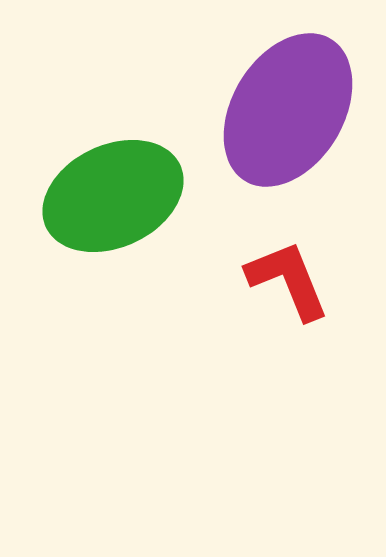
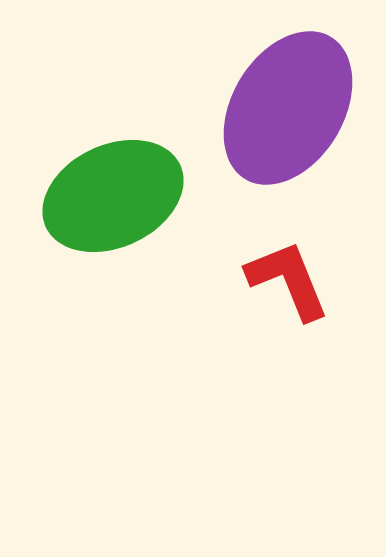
purple ellipse: moved 2 px up
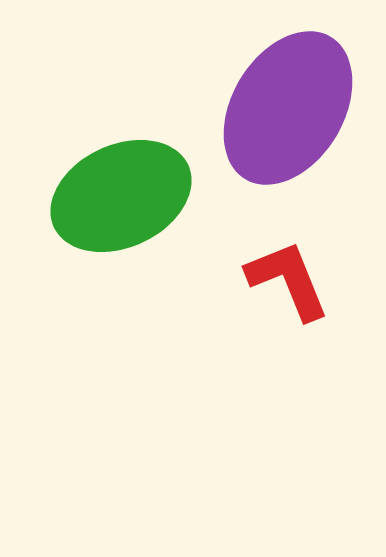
green ellipse: moved 8 px right
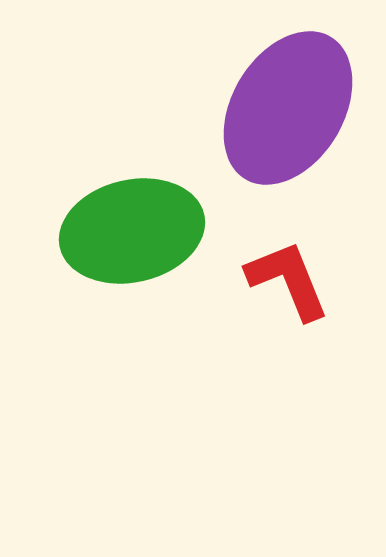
green ellipse: moved 11 px right, 35 px down; rotated 12 degrees clockwise
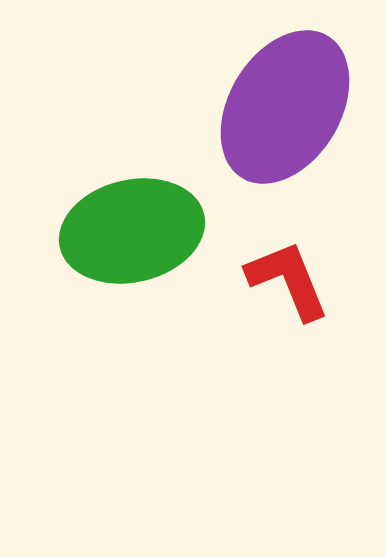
purple ellipse: moved 3 px left, 1 px up
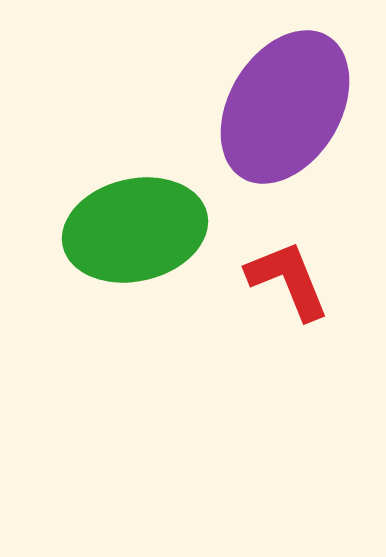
green ellipse: moved 3 px right, 1 px up
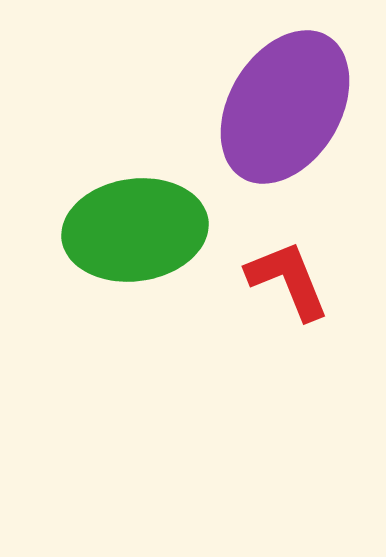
green ellipse: rotated 5 degrees clockwise
